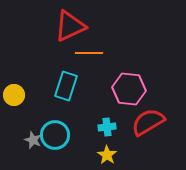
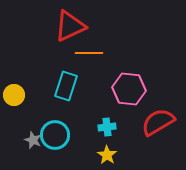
red semicircle: moved 10 px right
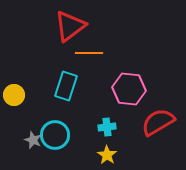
red triangle: rotated 12 degrees counterclockwise
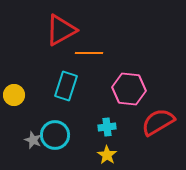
red triangle: moved 9 px left, 4 px down; rotated 8 degrees clockwise
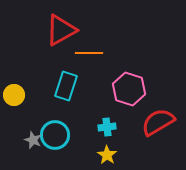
pink hexagon: rotated 12 degrees clockwise
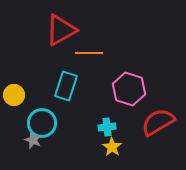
cyan circle: moved 13 px left, 12 px up
yellow star: moved 5 px right, 8 px up
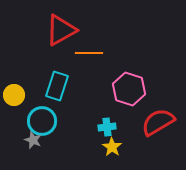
cyan rectangle: moved 9 px left
cyan circle: moved 2 px up
